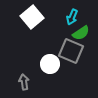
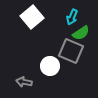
white circle: moved 2 px down
gray arrow: rotated 70 degrees counterclockwise
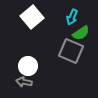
white circle: moved 22 px left
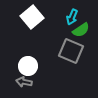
green semicircle: moved 3 px up
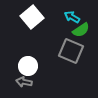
cyan arrow: rotated 98 degrees clockwise
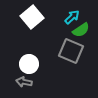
cyan arrow: rotated 105 degrees clockwise
white circle: moved 1 px right, 2 px up
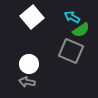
cyan arrow: rotated 105 degrees counterclockwise
gray arrow: moved 3 px right
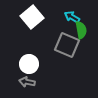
green semicircle: rotated 66 degrees counterclockwise
gray square: moved 4 px left, 6 px up
